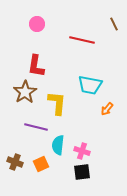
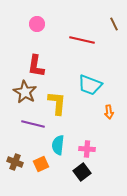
cyan trapezoid: rotated 10 degrees clockwise
brown star: rotated 10 degrees counterclockwise
orange arrow: moved 2 px right, 3 px down; rotated 48 degrees counterclockwise
purple line: moved 3 px left, 3 px up
pink cross: moved 5 px right, 2 px up; rotated 14 degrees counterclockwise
black square: rotated 30 degrees counterclockwise
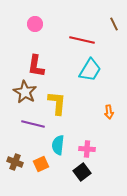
pink circle: moved 2 px left
cyan trapezoid: moved 15 px up; rotated 80 degrees counterclockwise
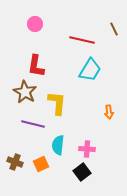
brown line: moved 5 px down
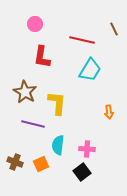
red L-shape: moved 6 px right, 9 px up
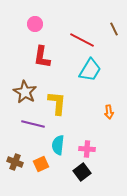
red line: rotated 15 degrees clockwise
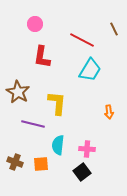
brown star: moved 7 px left
orange square: rotated 21 degrees clockwise
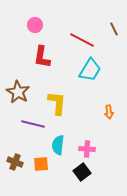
pink circle: moved 1 px down
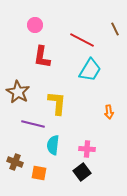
brown line: moved 1 px right
cyan semicircle: moved 5 px left
orange square: moved 2 px left, 9 px down; rotated 14 degrees clockwise
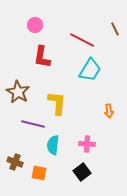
orange arrow: moved 1 px up
pink cross: moved 5 px up
